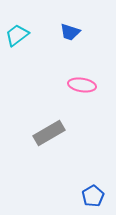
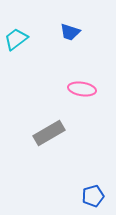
cyan trapezoid: moved 1 px left, 4 px down
pink ellipse: moved 4 px down
blue pentagon: rotated 15 degrees clockwise
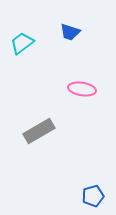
cyan trapezoid: moved 6 px right, 4 px down
gray rectangle: moved 10 px left, 2 px up
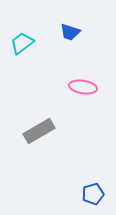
pink ellipse: moved 1 px right, 2 px up
blue pentagon: moved 2 px up
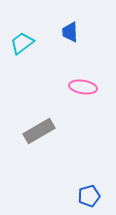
blue trapezoid: rotated 70 degrees clockwise
blue pentagon: moved 4 px left, 2 px down
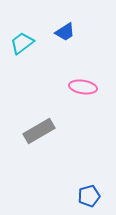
blue trapezoid: moved 5 px left; rotated 120 degrees counterclockwise
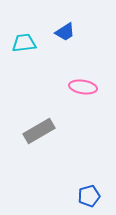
cyan trapezoid: moved 2 px right; rotated 30 degrees clockwise
